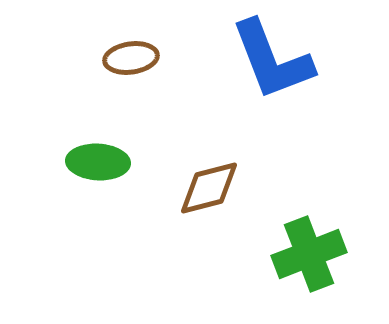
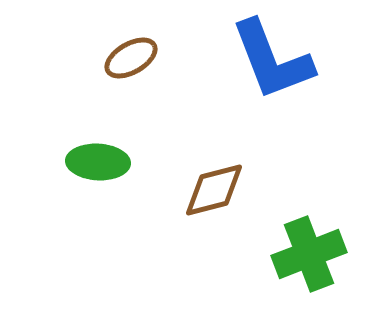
brown ellipse: rotated 22 degrees counterclockwise
brown diamond: moved 5 px right, 2 px down
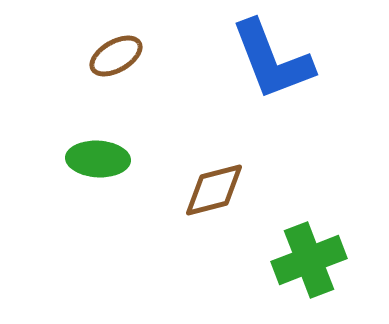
brown ellipse: moved 15 px left, 2 px up
green ellipse: moved 3 px up
green cross: moved 6 px down
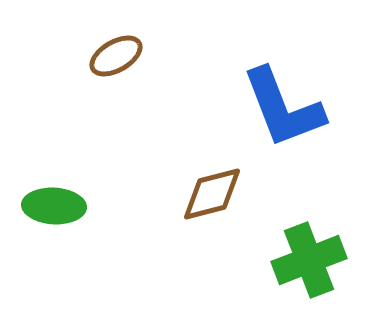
blue L-shape: moved 11 px right, 48 px down
green ellipse: moved 44 px left, 47 px down
brown diamond: moved 2 px left, 4 px down
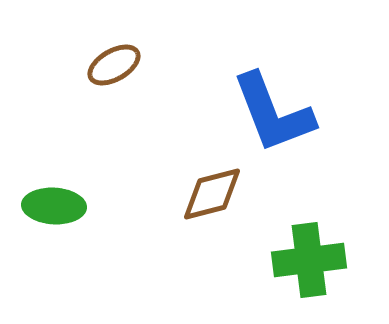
brown ellipse: moved 2 px left, 9 px down
blue L-shape: moved 10 px left, 5 px down
green cross: rotated 14 degrees clockwise
